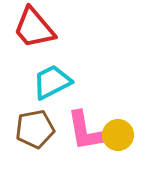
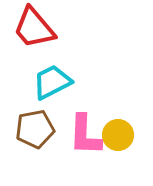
pink L-shape: moved 4 px down; rotated 12 degrees clockwise
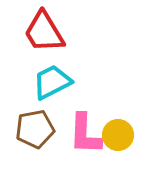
red trapezoid: moved 10 px right, 4 px down; rotated 9 degrees clockwise
pink L-shape: moved 1 px up
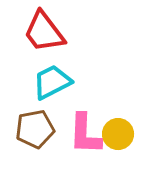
red trapezoid: rotated 6 degrees counterclockwise
yellow circle: moved 1 px up
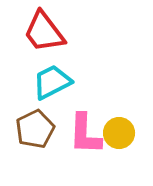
brown pentagon: rotated 15 degrees counterclockwise
yellow circle: moved 1 px right, 1 px up
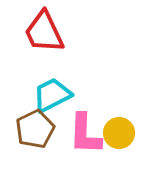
red trapezoid: rotated 12 degrees clockwise
cyan trapezoid: moved 13 px down
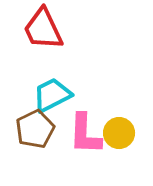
red trapezoid: moved 1 px left, 3 px up
